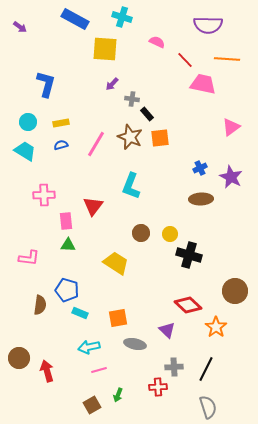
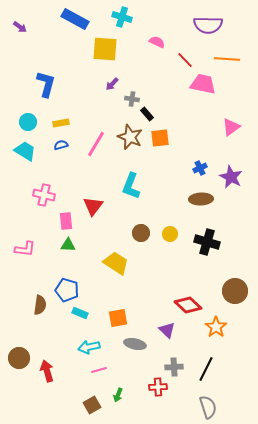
pink cross at (44, 195): rotated 15 degrees clockwise
black cross at (189, 255): moved 18 px right, 13 px up
pink L-shape at (29, 258): moved 4 px left, 9 px up
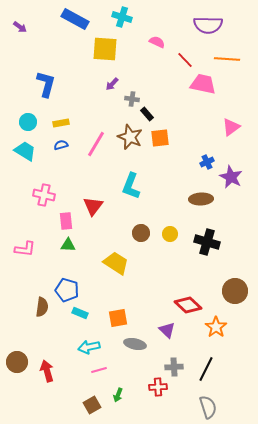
blue cross at (200, 168): moved 7 px right, 6 px up
brown semicircle at (40, 305): moved 2 px right, 2 px down
brown circle at (19, 358): moved 2 px left, 4 px down
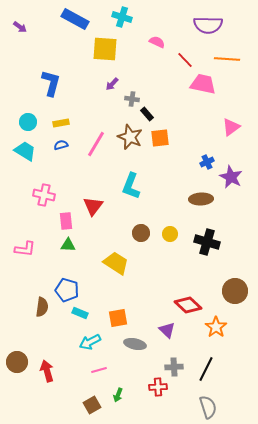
blue L-shape at (46, 84): moved 5 px right, 1 px up
cyan arrow at (89, 347): moved 1 px right, 5 px up; rotated 15 degrees counterclockwise
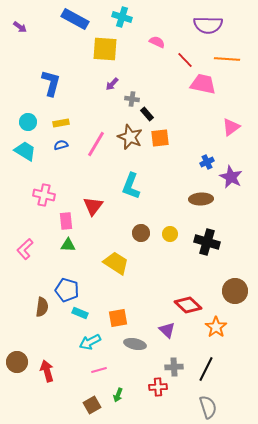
pink L-shape at (25, 249): rotated 130 degrees clockwise
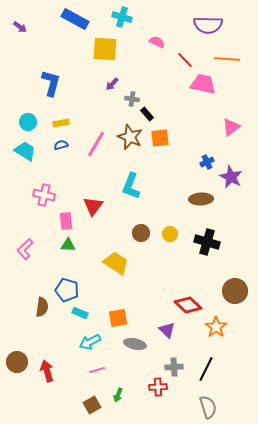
pink line at (99, 370): moved 2 px left
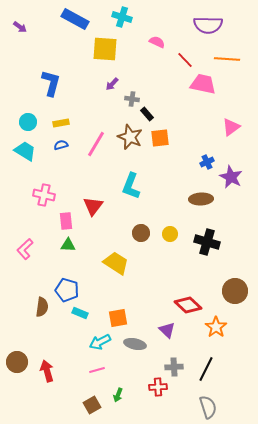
cyan arrow at (90, 342): moved 10 px right
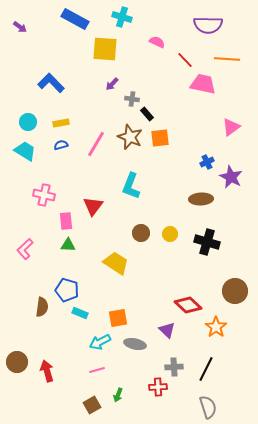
blue L-shape at (51, 83): rotated 60 degrees counterclockwise
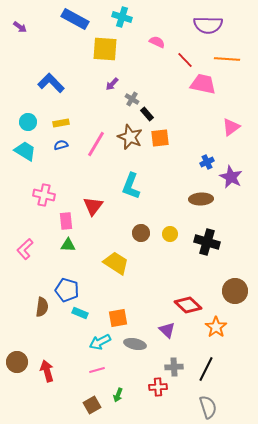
gray cross at (132, 99): rotated 24 degrees clockwise
